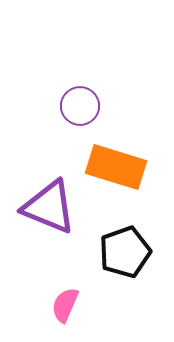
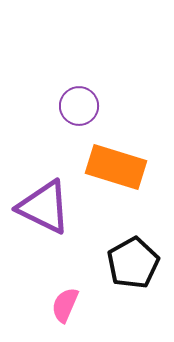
purple circle: moved 1 px left
purple triangle: moved 5 px left; rotated 4 degrees clockwise
black pentagon: moved 8 px right, 11 px down; rotated 9 degrees counterclockwise
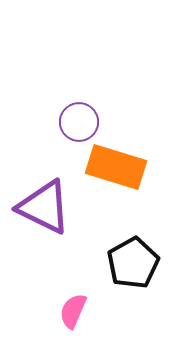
purple circle: moved 16 px down
pink semicircle: moved 8 px right, 6 px down
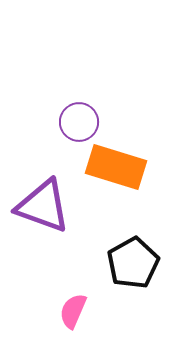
purple triangle: moved 1 px left, 1 px up; rotated 6 degrees counterclockwise
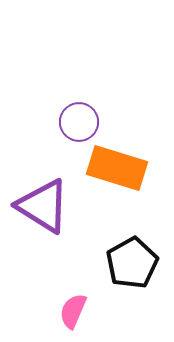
orange rectangle: moved 1 px right, 1 px down
purple triangle: rotated 12 degrees clockwise
black pentagon: moved 1 px left
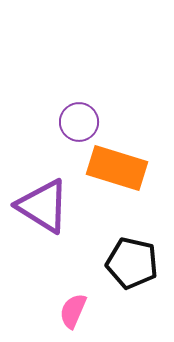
black pentagon: rotated 30 degrees counterclockwise
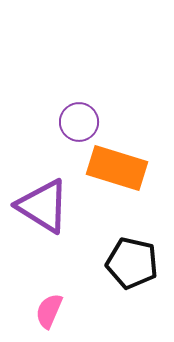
pink semicircle: moved 24 px left
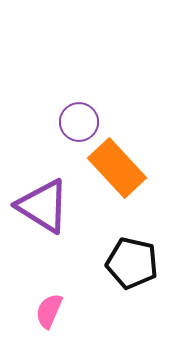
orange rectangle: rotated 30 degrees clockwise
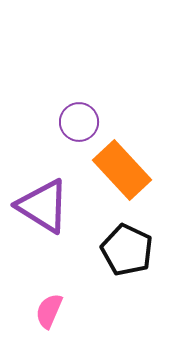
orange rectangle: moved 5 px right, 2 px down
black pentagon: moved 5 px left, 13 px up; rotated 12 degrees clockwise
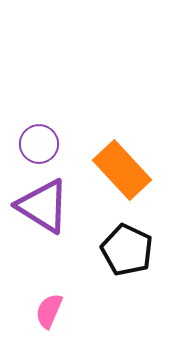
purple circle: moved 40 px left, 22 px down
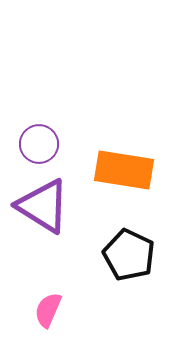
orange rectangle: moved 2 px right; rotated 38 degrees counterclockwise
black pentagon: moved 2 px right, 5 px down
pink semicircle: moved 1 px left, 1 px up
